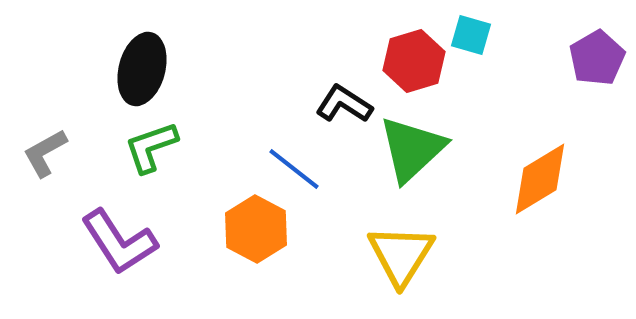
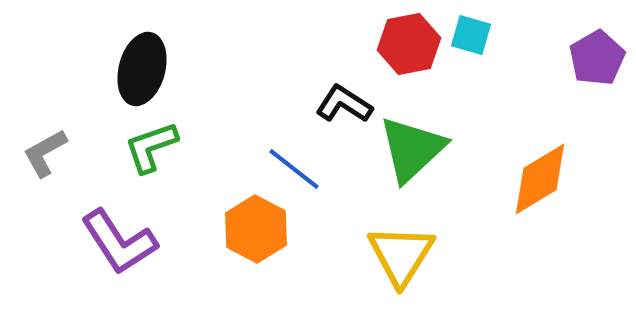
red hexagon: moved 5 px left, 17 px up; rotated 6 degrees clockwise
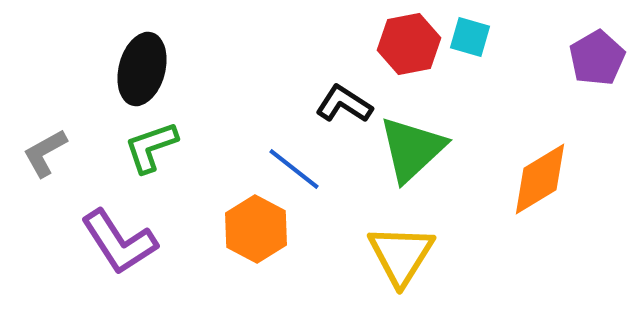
cyan square: moved 1 px left, 2 px down
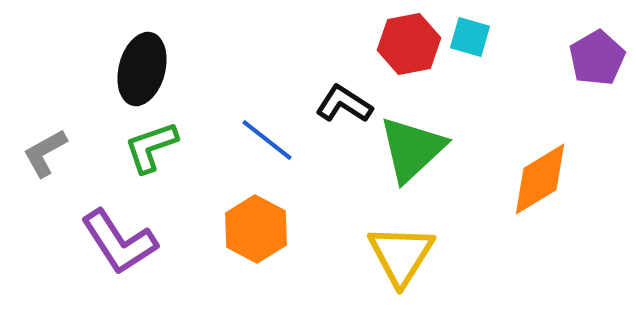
blue line: moved 27 px left, 29 px up
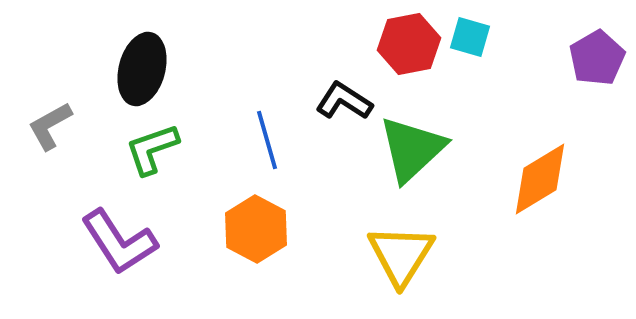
black L-shape: moved 3 px up
blue line: rotated 36 degrees clockwise
green L-shape: moved 1 px right, 2 px down
gray L-shape: moved 5 px right, 27 px up
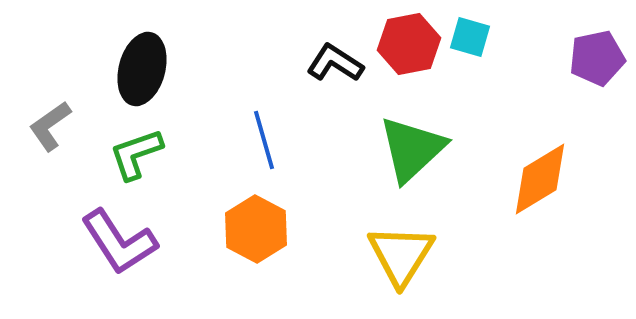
purple pentagon: rotated 18 degrees clockwise
black L-shape: moved 9 px left, 38 px up
gray L-shape: rotated 6 degrees counterclockwise
blue line: moved 3 px left
green L-shape: moved 16 px left, 5 px down
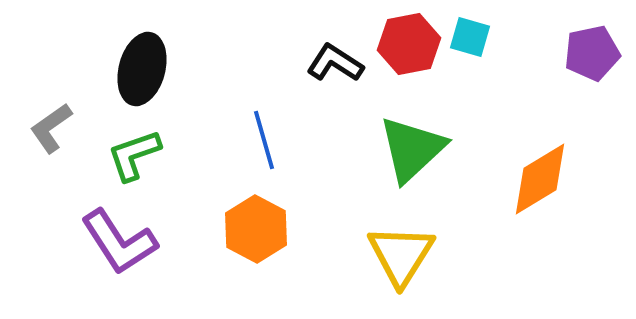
purple pentagon: moved 5 px left, 5 px up
gray L-shape: moved 1 px right, 2 px down
green L-shape: moved 2 px left, 1 px down
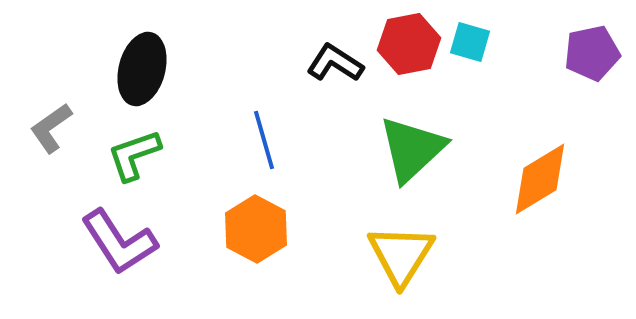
cyan square: moved 5 px down
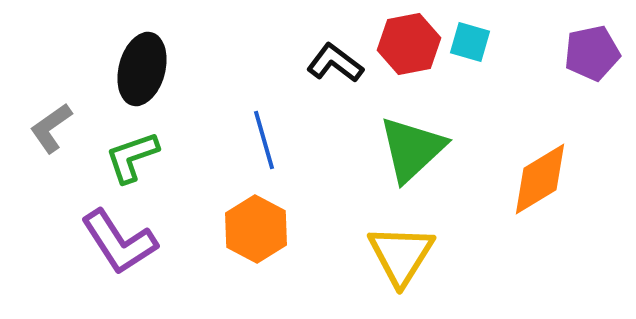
black L-shape: rotated 4 degrees clockwise
green L-shape: moved 2 px left, 2 px down
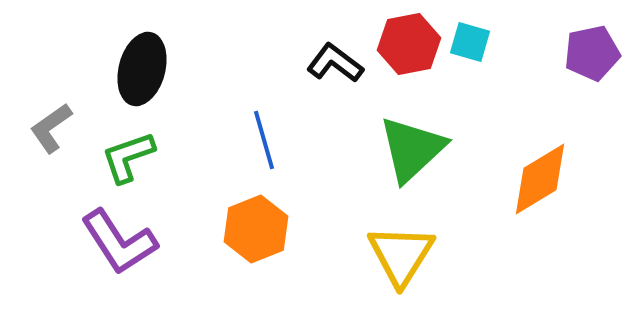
green L-shape: moved 4 px left
orange hexagon: rotated 10 degrees clockwise
